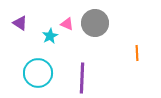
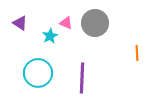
pink triangle: moved 1 px left, 1 px up
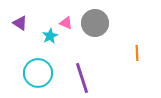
purple line: rotated 20 degrees counterclockwise
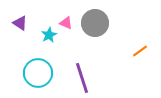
cyan star: moved 1 px left, 1 px up
orange line: moved 3 px right, 2 px up; rotated 56 degrees clockwise
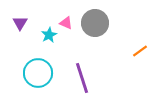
purple triangle: rotated 28 degrees clockwise
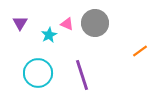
pink triangle: moved 1 px right, 1 px down
purple line: moved 3 px up
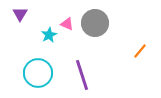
purple triangle: moved 9 px up
orange line: rotated 14 degrees counterclockwise
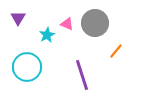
purple triangle: moved 2 px left, 4 px down
cyan star: moved 2 px left
orange line: moved 24 px left
cyan circle: moved 11 px left, 6 px up
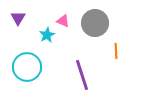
pink triangle: moved 4 px left, 3 px up
orange line: rotated 42 degrees counterclockwise
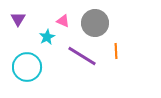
purple triangle: moved 1 px down
cyan star: moved 2 px down
purple line: moved 19 px up; rotated 40 degrees counterclockwise
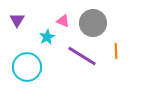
purple triangle: moved 1 px left, 1 px down
gray circle: moved 2 px left
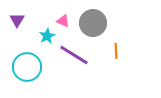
cyan star: moved 1 px up
purple line: moved 8 px left, 1 px up
